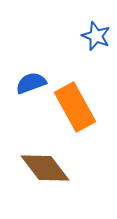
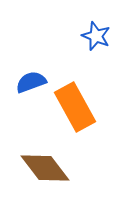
blue semicircle: moved 1 px up
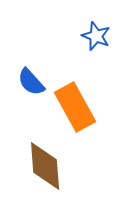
blue semicircle: rotated 112 degrees counterclockwise
brown diamond: moved 2 px up; rotated 33 degrees clockwise
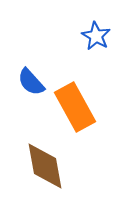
blue star: rotated 8 degrees clockwise
brown diamond: rotated 6 degrees counterclockwise
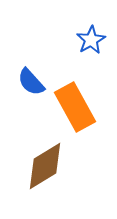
blue star: moved 5 px left, 4 px down; rotated 12 degrees clockwise
brown diamond: rotated 69 degrees clockwise
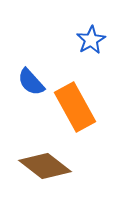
brown diamond: rotated 69 degrees clockwise
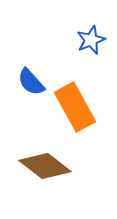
blue star: rotated 8 degrees clockwise
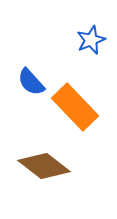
orange rectangle: rotated 15 degrees counterclockwise
brown diamond: moved 1 px left
